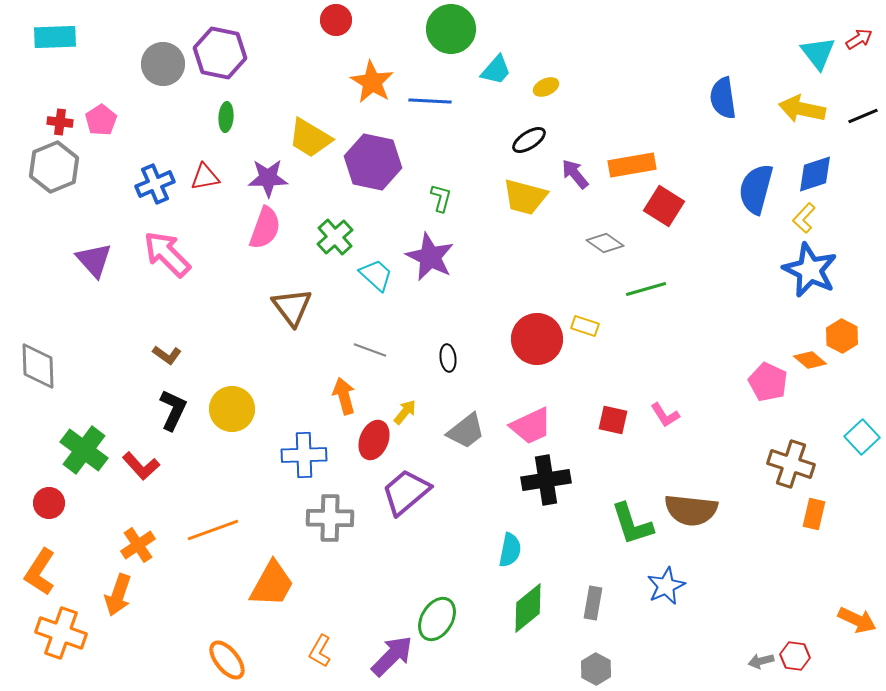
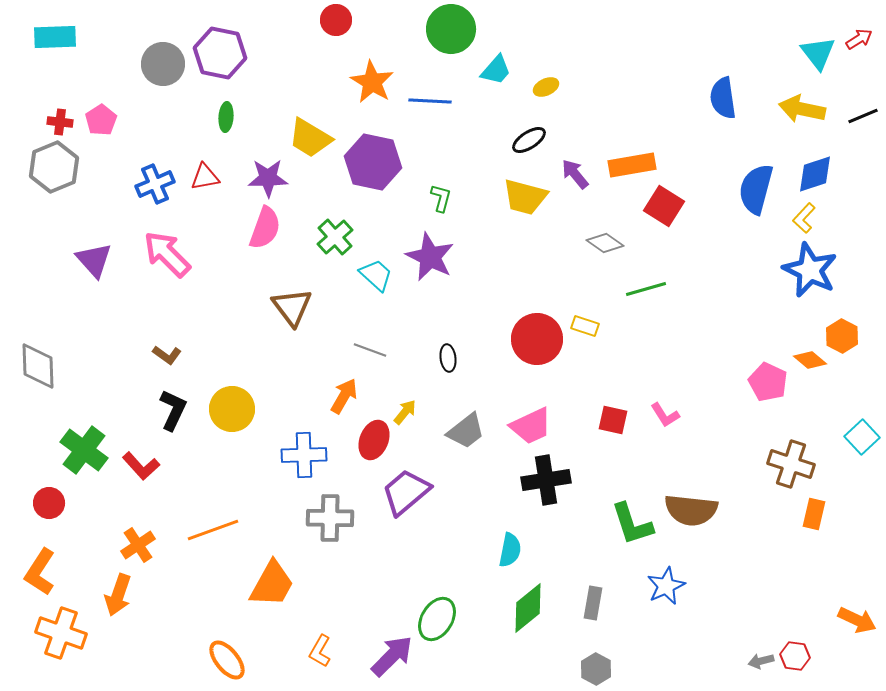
orange arrow at (344, 396): rotated 45 degrees clockwise
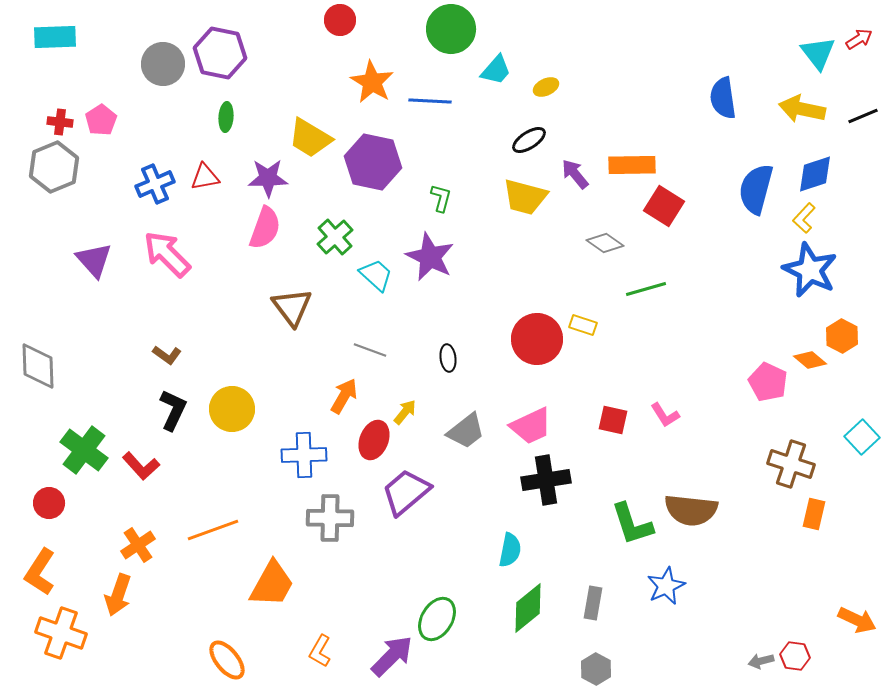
red circle at (336, 20): moved 4 px right
orange rectangle at (632, 165): rotated 9 degrees clockwise
yellow rectangle at (585, 326): moved 2 px left, 1 px up
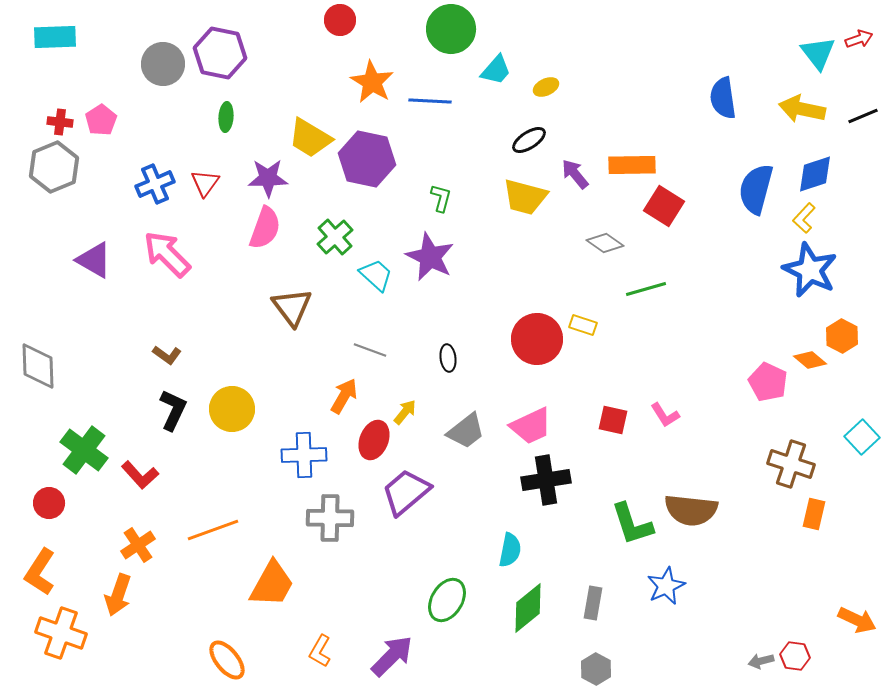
red arrow at (859, 39): rotated 12 degrees clockwise
purple hexagon at (373, 162): moved 6 px left, 3 px up
red triangle at (205, 177): moved 6 px down; rotated 44 degrees counterclockwise
purple triangle at (94, 260): rotated 18 degrees counterclockwise
red L-shape at (141, 466): moved 1 px left, 9 px down
green ellipse at (437, 619): moved 10 px right, 19 px up
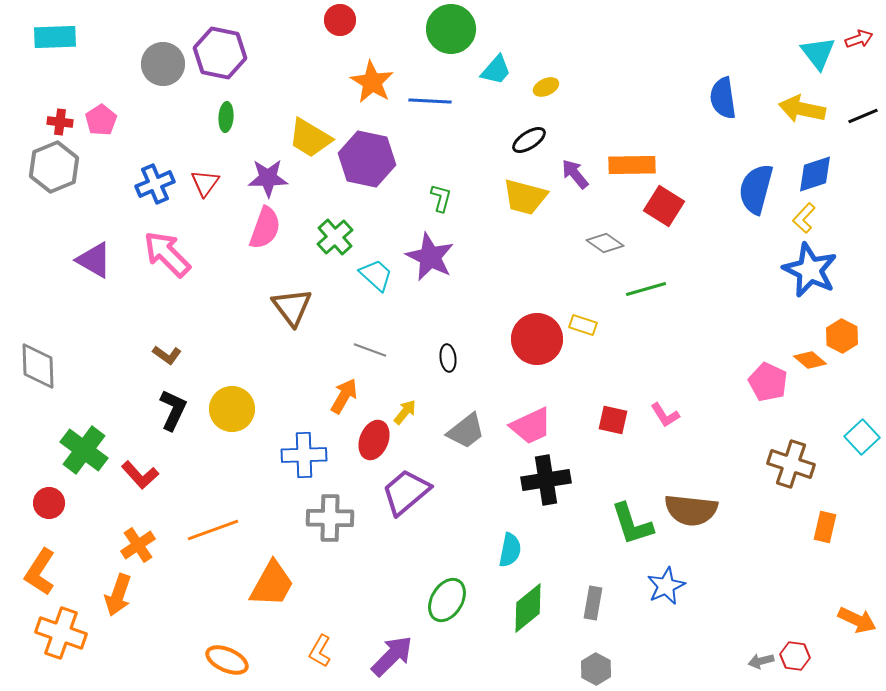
orange rectangle at (814, 514): moved 11 px right, 13 px down
orange ellipse at (227, 660): rotated 27 degrees counterclockwise
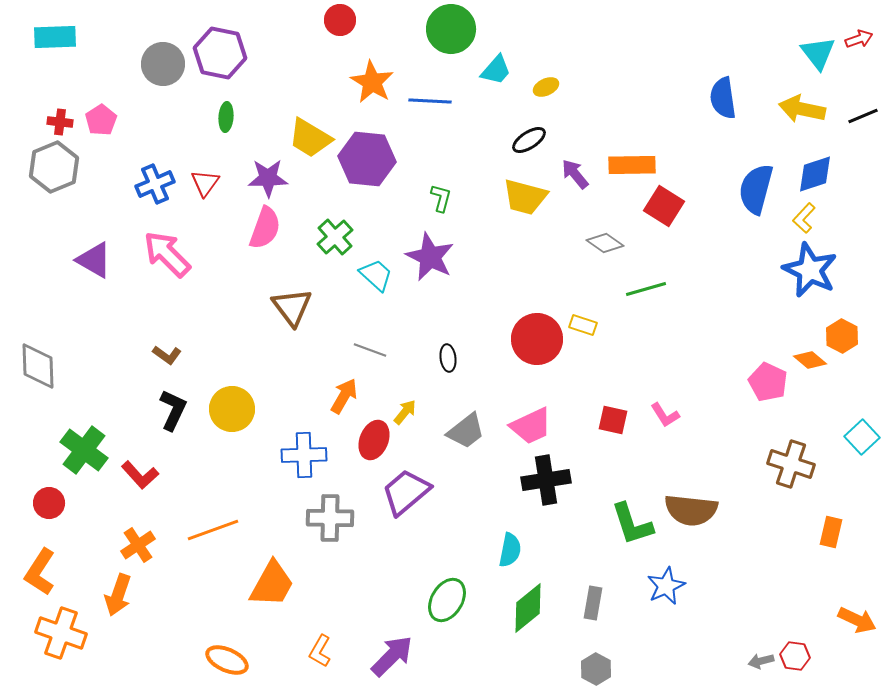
purple hexagon at (367, 159): rotated 6 degrees counterclockwise
orange rectangle at (825, 527): moved 6 px right, 5 px down
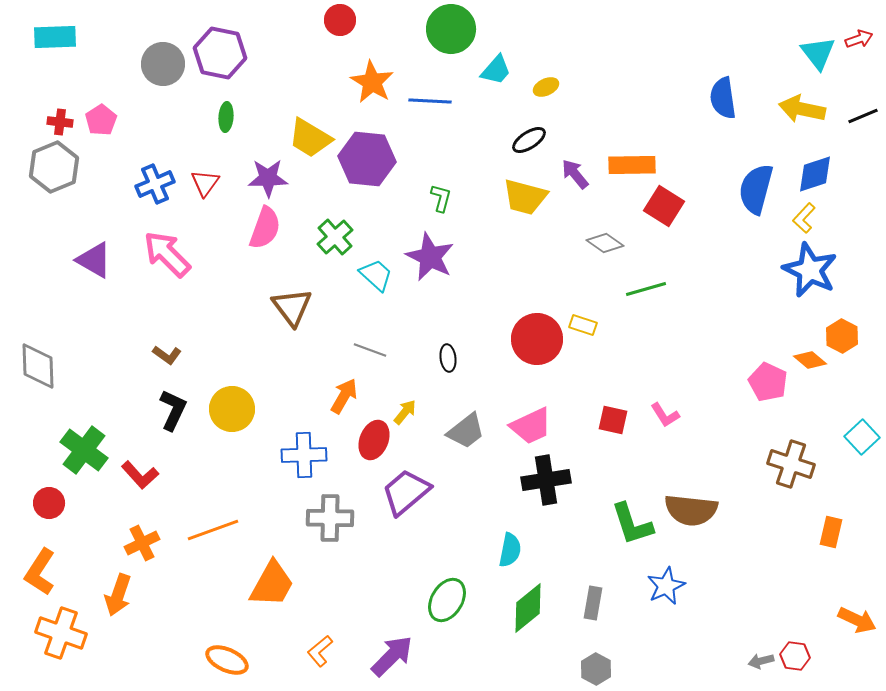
orange cross at (138, 545): moved 4 px right, 2 px up; rotated 8 degrees clockwise
orange L-shape at (320, 651): rotated 20 degrees clockwise
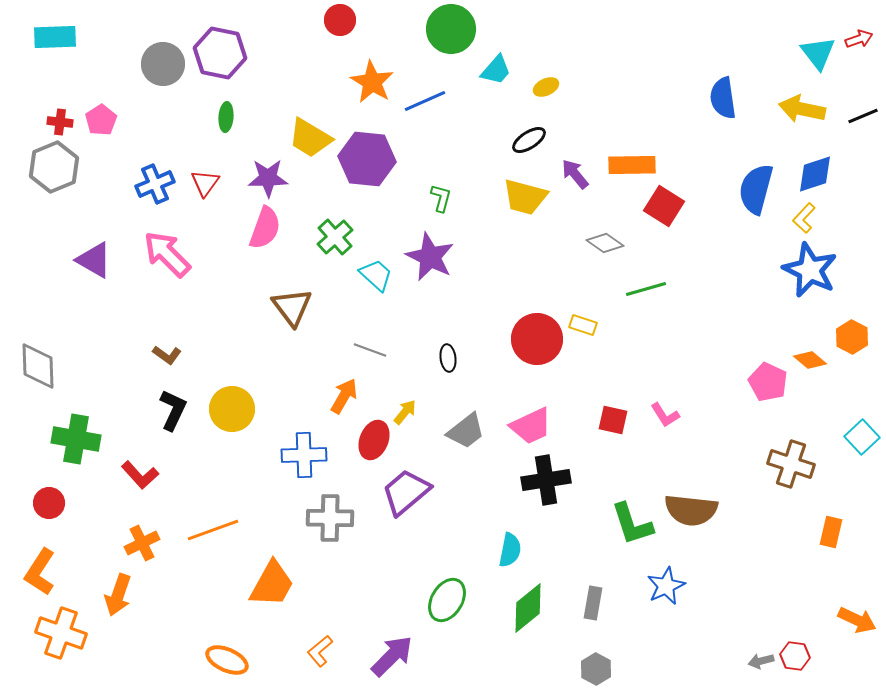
blue line at (430, 101): moved 5 px left; rotated 27 degrees counterclockwise
orange hexagon at (842, 336): moved 10 px right, 1 px down
green cross at (84, 450): moved 8 px left, 11 px up; rotated 27 degrees counterclockwise
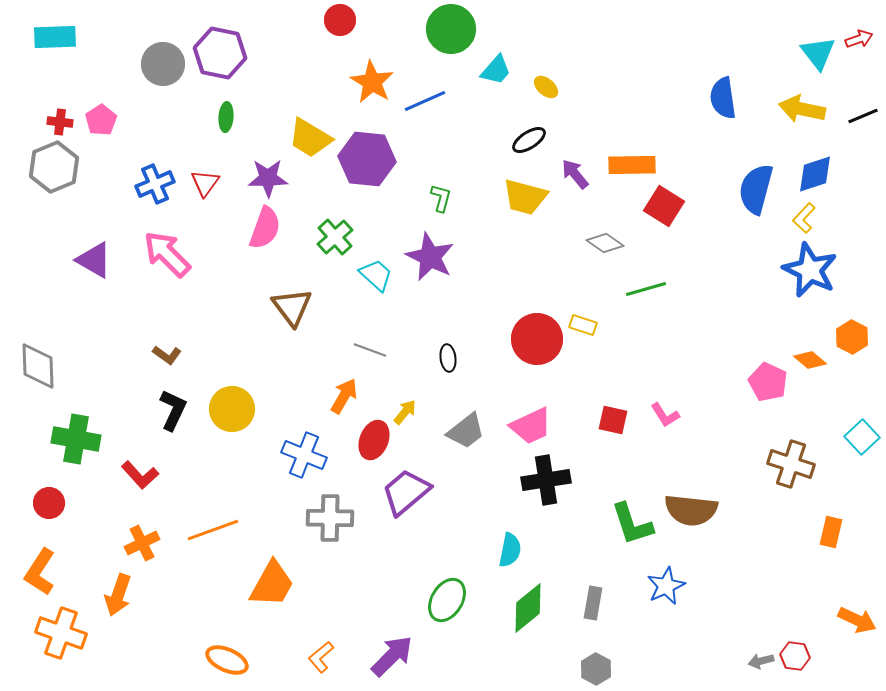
yellow ellipse at (546, 87): rotated 65 degrees clockwise
blue cross at (304, 455): rotated 24 degrees clockwise
orange L-shape at (320, 651): moved 1 px right, 6 px down
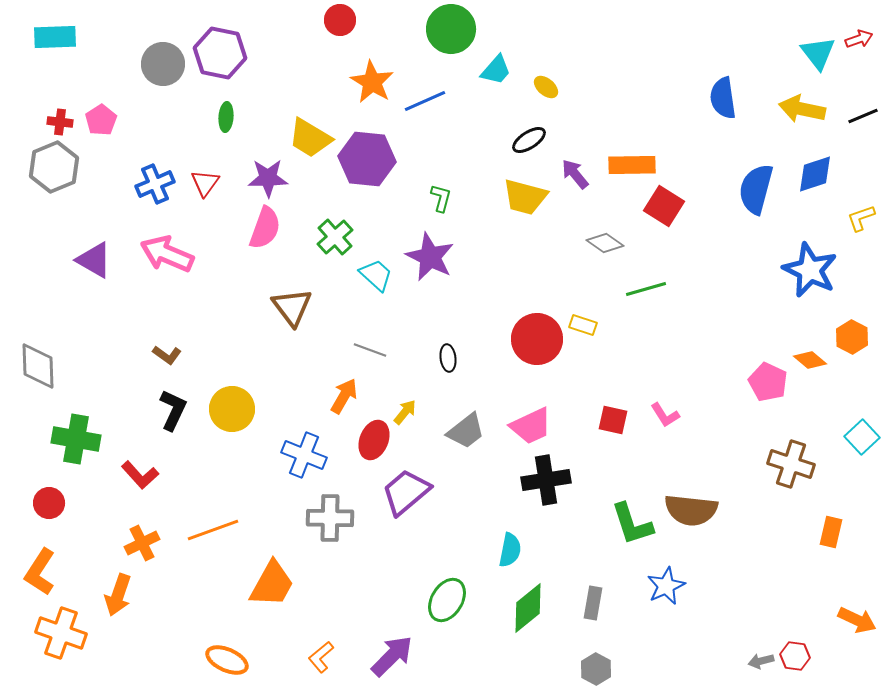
yellow L-shape at (804, 218): moved 57 px right; rotated 28 degrees clockwise
pink arrow at (167, 254): rotated 22 degrees counterclockwise
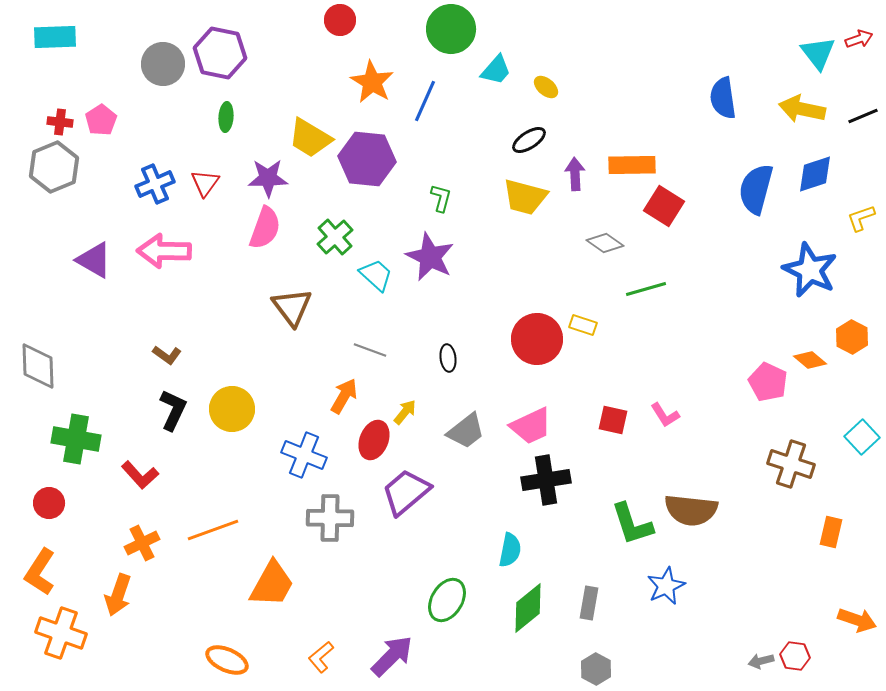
blue line at (425, 101): rotated 42 degrees counterclockwise
purple arrow at (575, 174): rotated 36 degrees clockwise
pink arrow at (167, 254): moved 3 px left, 3 px up; rotated 22 degrees counterclockwise
gray rectangle at (593, 603): moved 4 px left
orange arrow at (857, 620): rotated 6 degrees counterclockwise
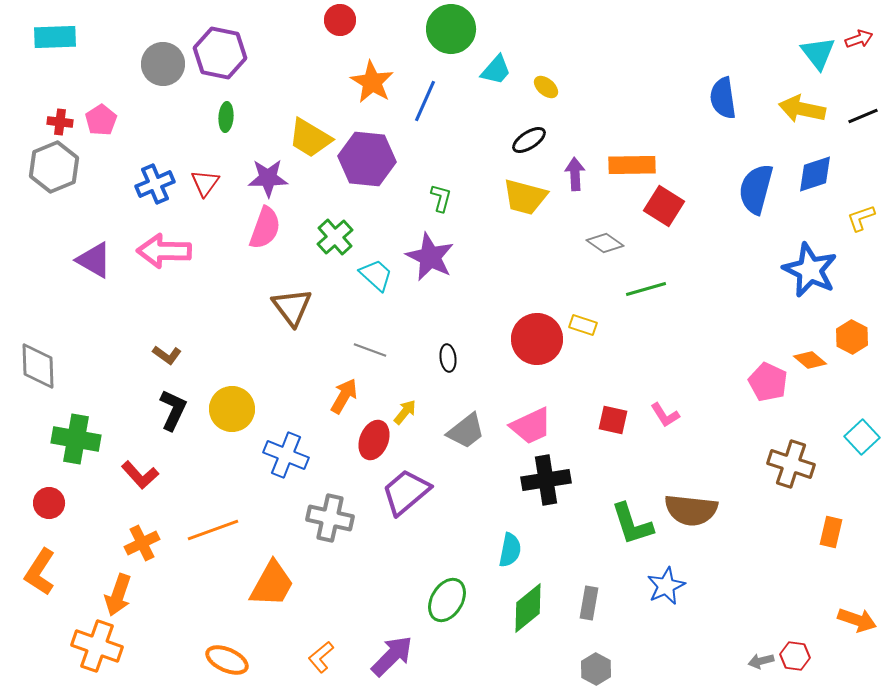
blue cross at (304, 455): moved 18 px left
gray cross at (330, 518): rotated 12 degrees clockwise
orange cross at (61, 633): moved 36 px right, 13 px down
